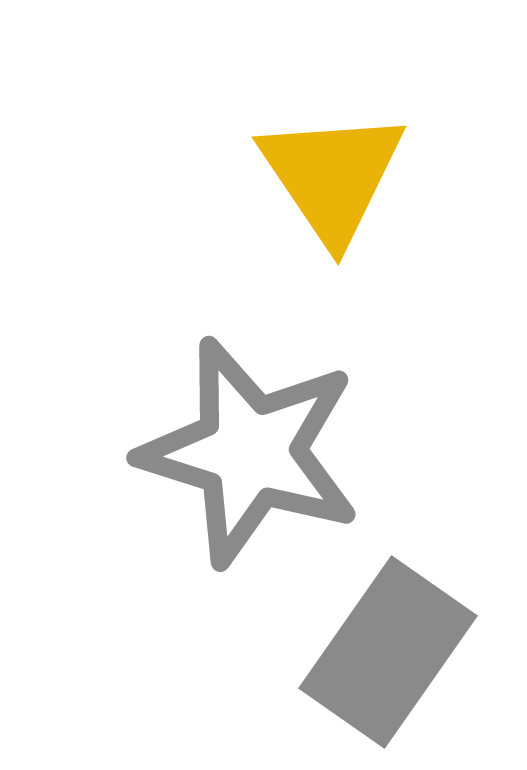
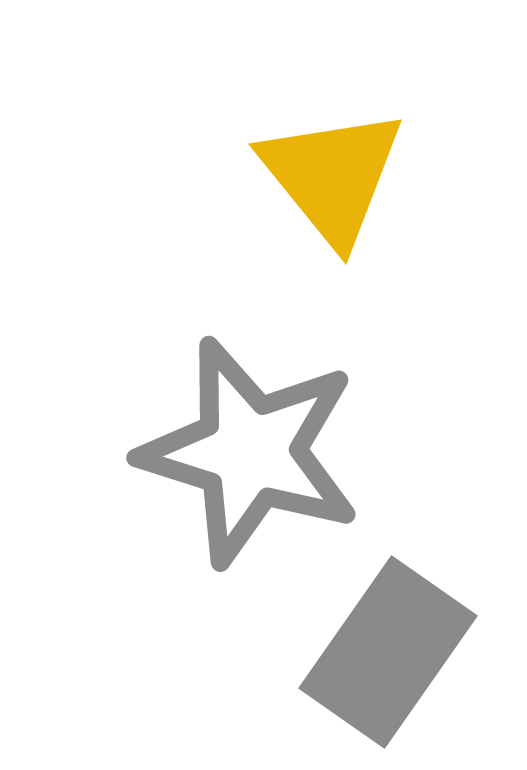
yellow triangle: rotated 5 degrees counterclockwise
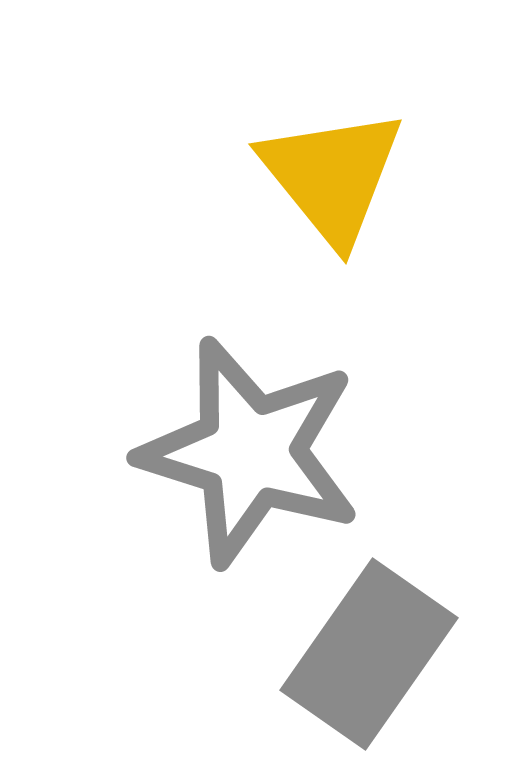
gray rectangle: moved 19 px left, 2 px down
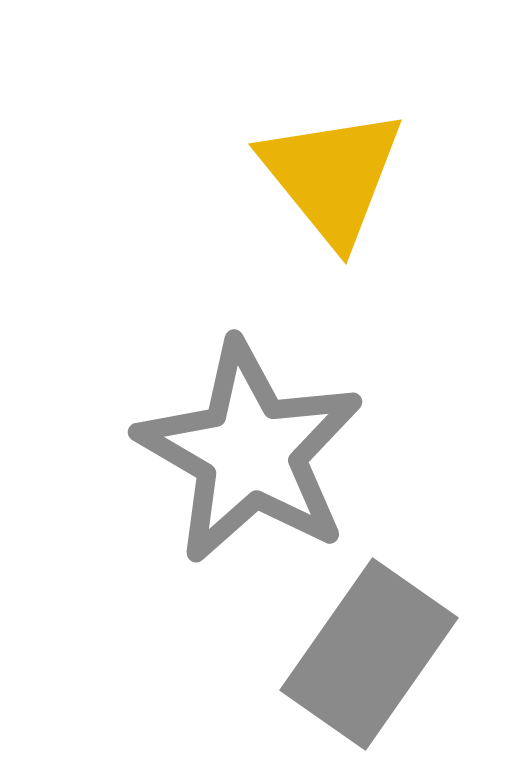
gray star: rotated 13 degrees clockwise
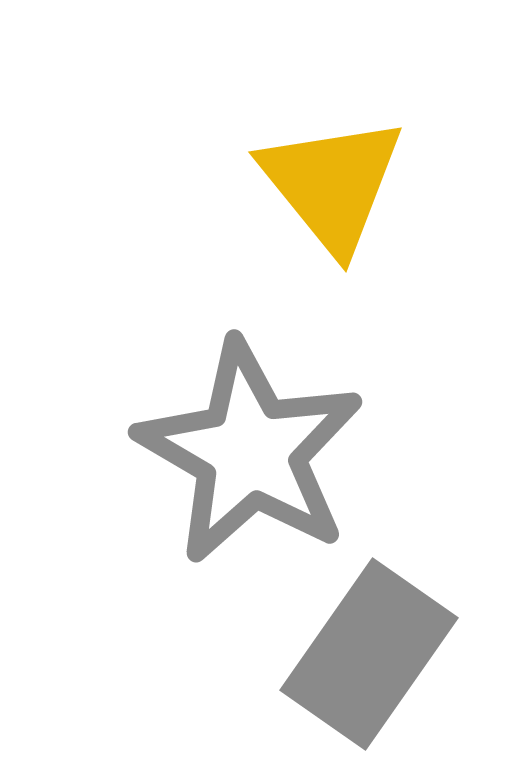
yellow triangle: moved 8 px down
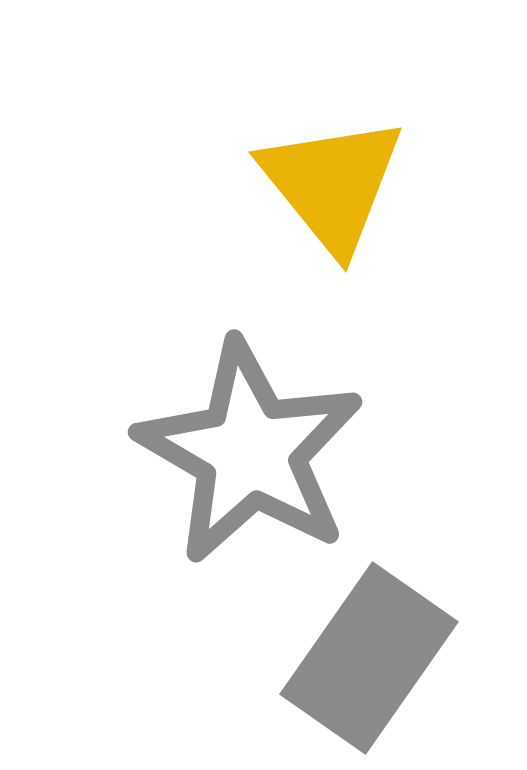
gray rectangle: moved 4 px down
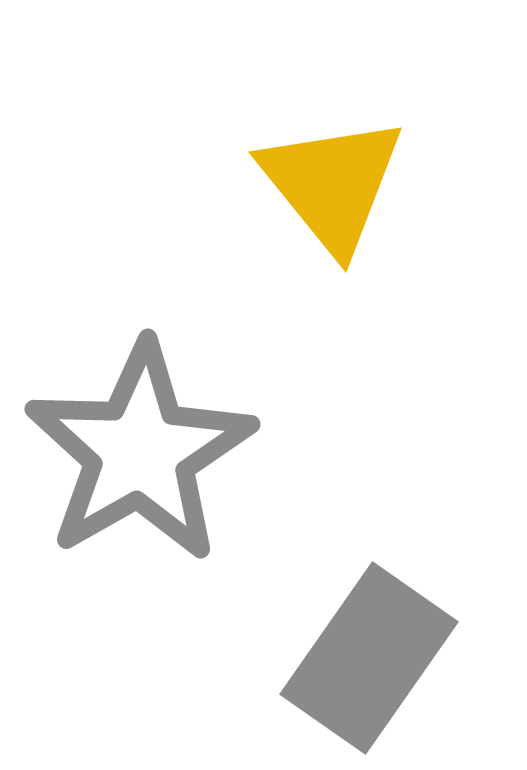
gray star: moved 110 px left; rotated 12 degrees clockwise
